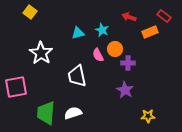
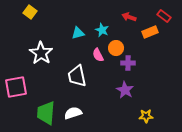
orange circle: moved 1 px right, 1 px up
yellow star: moved 2 px left
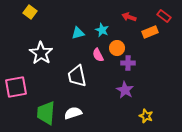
orange circle: moved 1 px right
yellow star: rotated 24 degrees clockwise
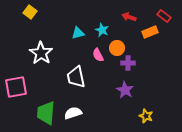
white trapezoid: moved 1 px left, 1 px down
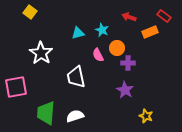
white semicircle: moved 2 px right, 3 px down
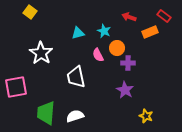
cyan star: moved 2 px right, 1 px down
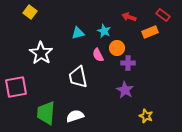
red rectangle: moved 1 px left, 1 px up
white trapezoid: moved 2 px right
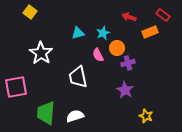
cyan star: moved 1 px left, 2 px down; rotated 24 degrees clockwise
purple cross: rotated 16 degrees counterclockwise
